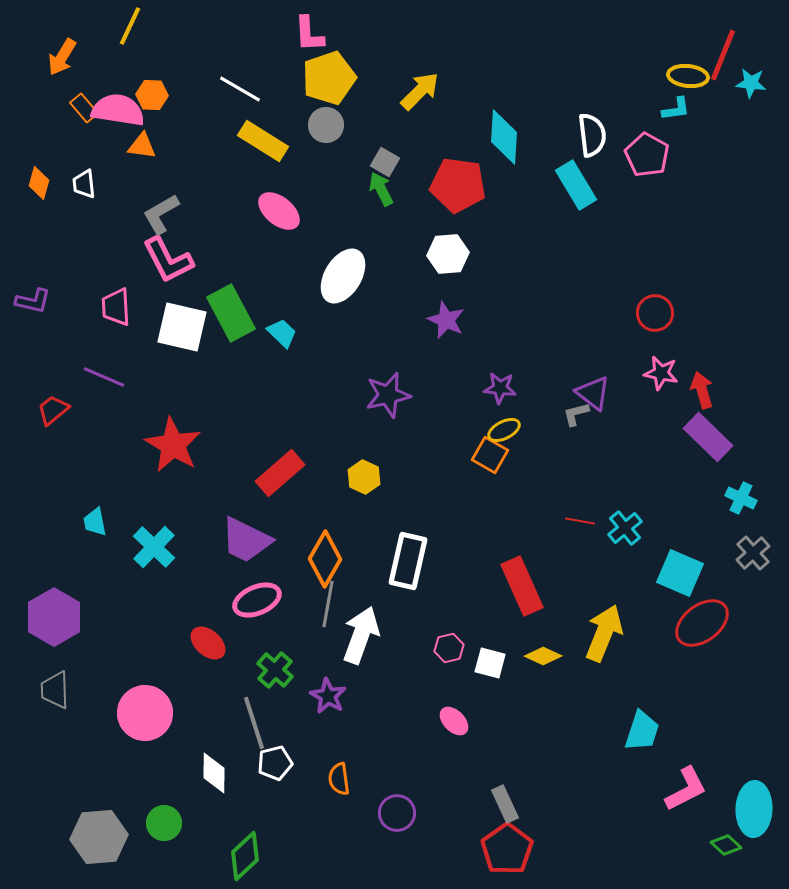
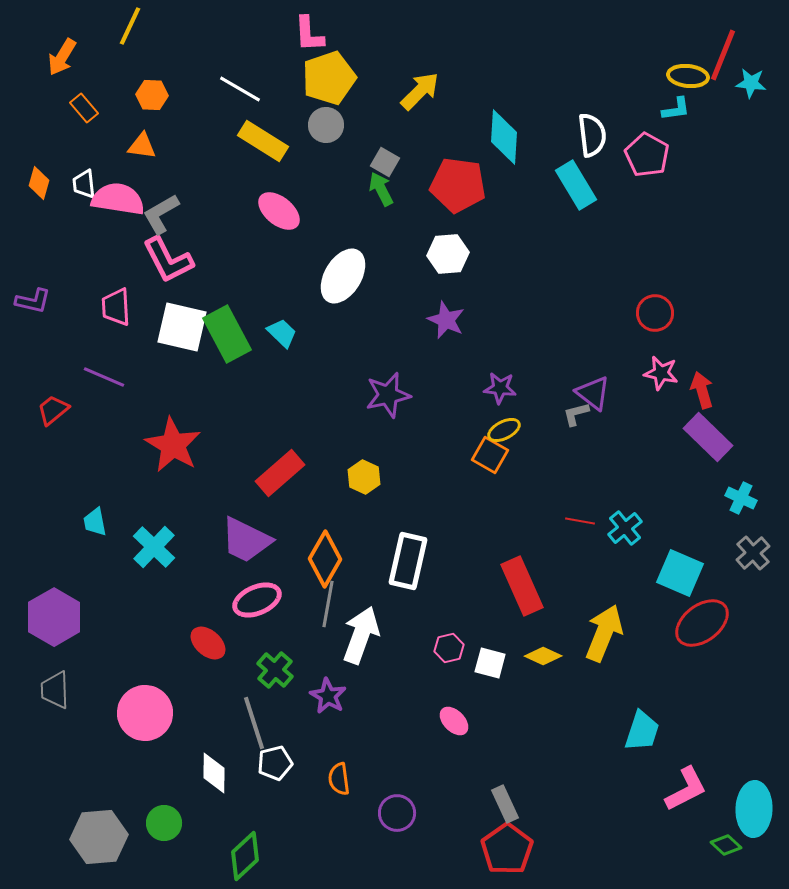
pink semicircle at (118, 110): moved 89 px down
green rectangle at (231, 313): moved 4 px left, 21 px down
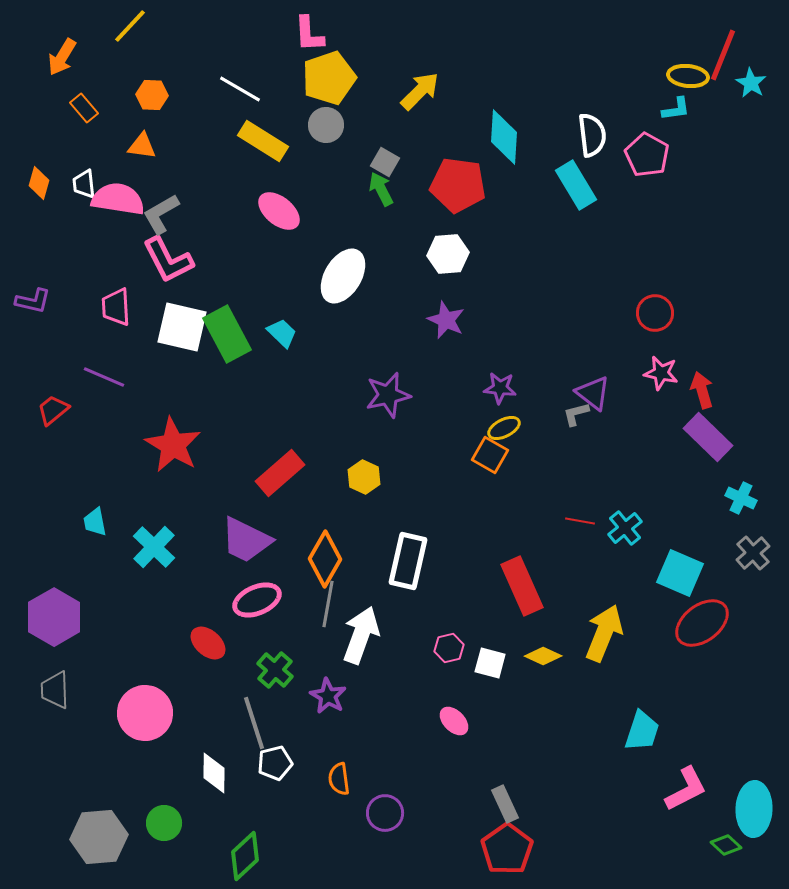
yellow line at (130, 26): rotated 18 degrees clockwise
cyan star at (751, 83): rotated 24 degrees clockwise
yellow ellipse at (504, 430): moved 2 px up
purple circle at (397, 813): moved 12 px left
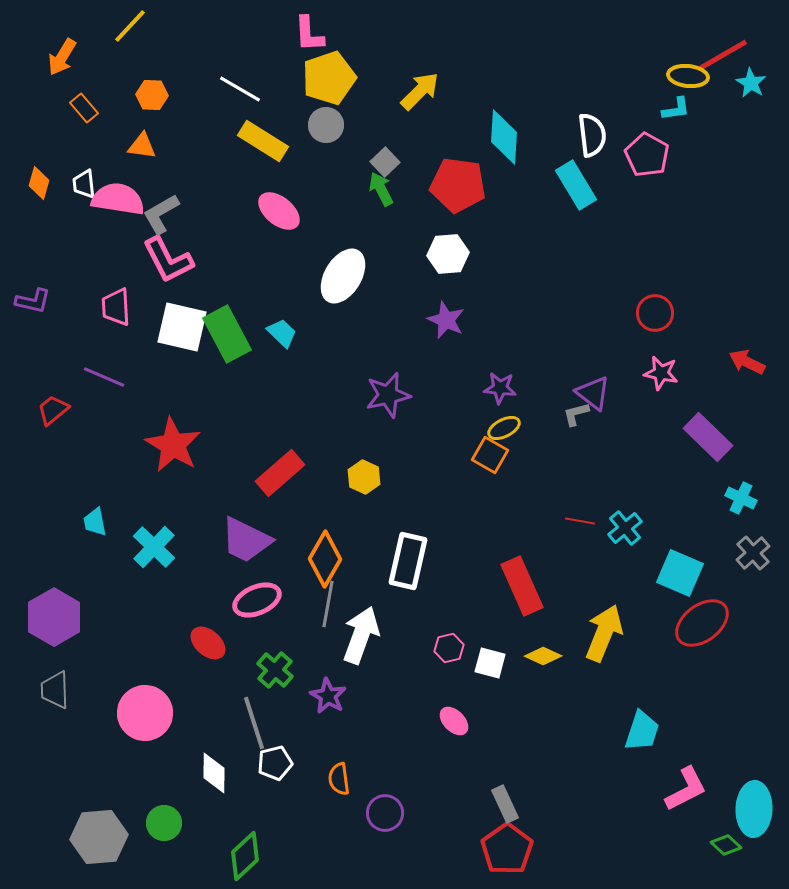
red line at (723, 55): rotated 38 degrees clockwise
gray square at (385, 162): rotated 16 degrees clockwise
red arrow at (702, 390): moved 45 px right, 28 px up; rotated 48 degrees counterclockwise
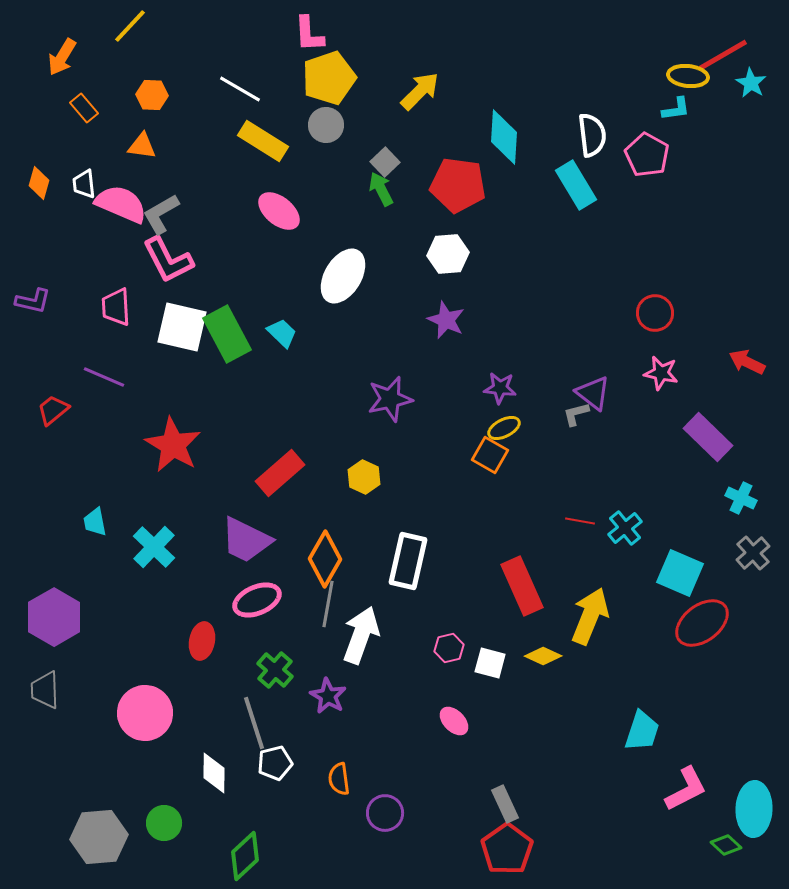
pink semicircle at (118, 199): moved 3 px right, 5 px down; rotated 14 degrees clockwise
purple star at (388, 395): moved 2 px right, 4 px down
yellow arrow at (604, 633): moved 14 px left, 17 px up
red ellipse at (208, 643): moved 6 px left, 2 px up; rotated 60 degrees clockwise
gray trapezoid at (55, 690): moved 10 px left
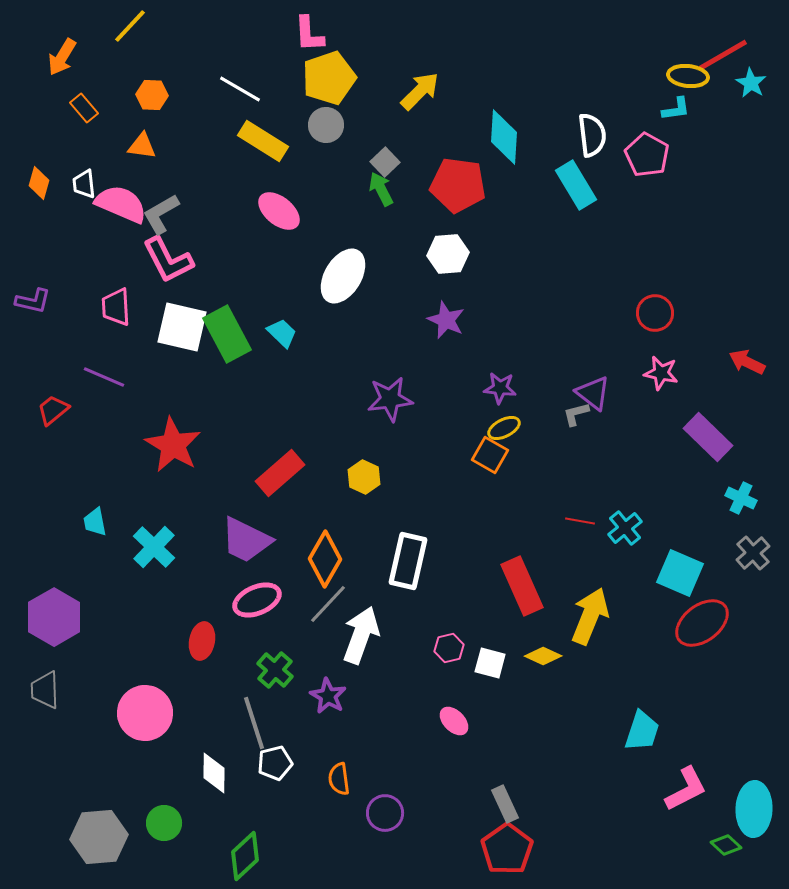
purple star at (390, 399): rotated 6 degrees clockwise
gray line at (328, 604): rotated 33 degrees clockwise
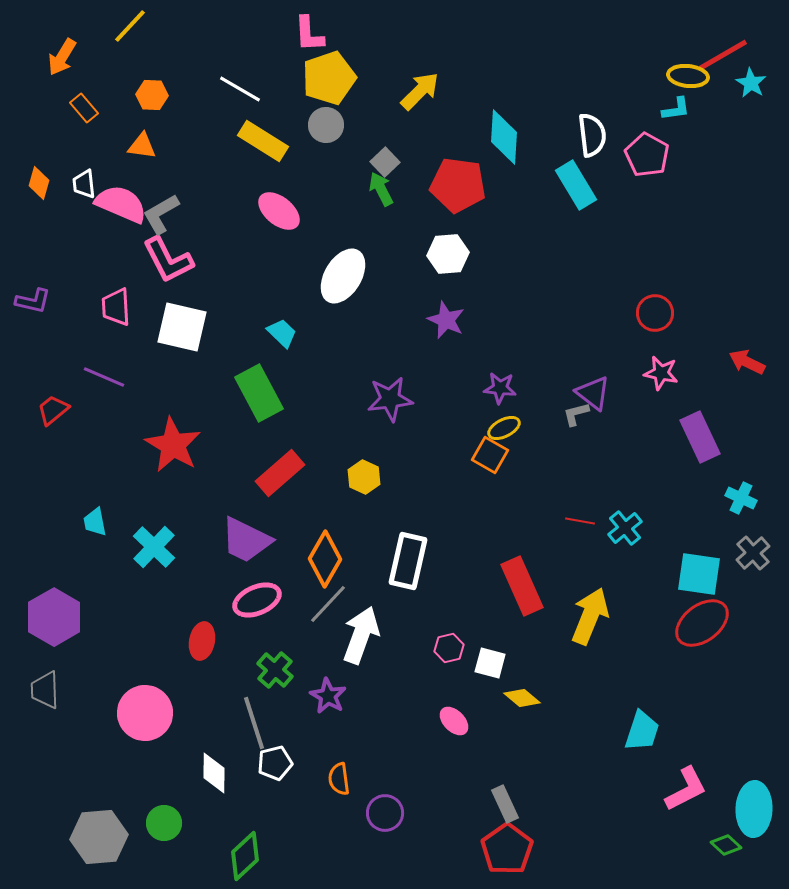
green rectangle at (227, 334): moved 32 px right, 59 px down
purple rectangle at (708, 437): moved 8 px left; rotated 21 degrees clockwise
cyan square at (680, 573): moved 19 px right, 1 px down; rotated 15 degrees counterclockwise
yellow diamond at (543, 656): moved 21 px left, 42 px down; rotated 15 degrees clockwise
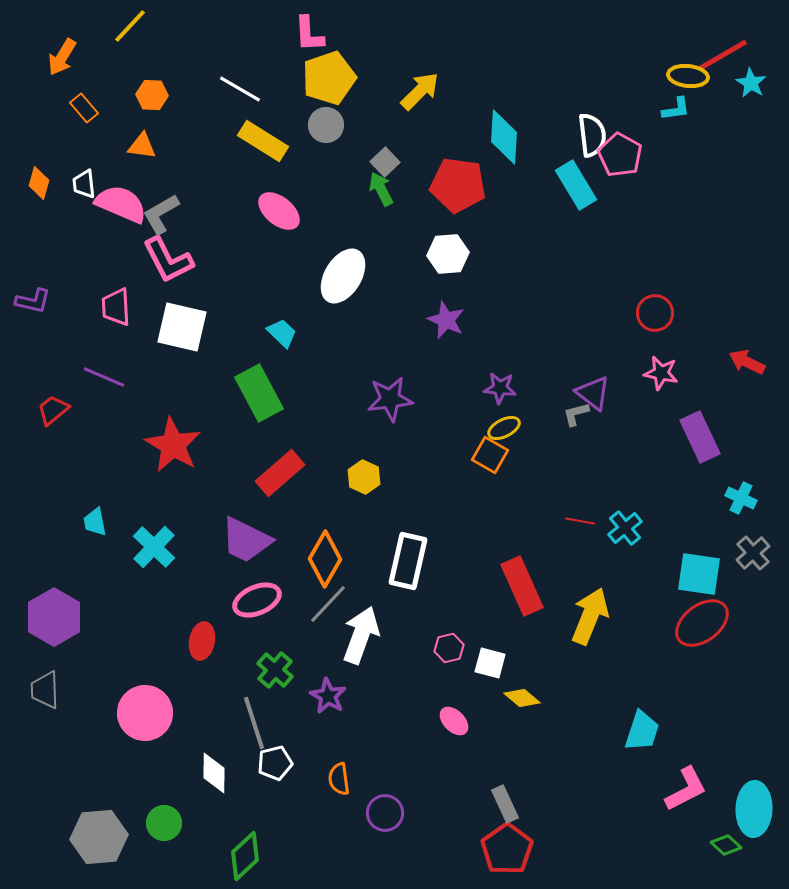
pink pentagon at (647, 155): moved 27 px left
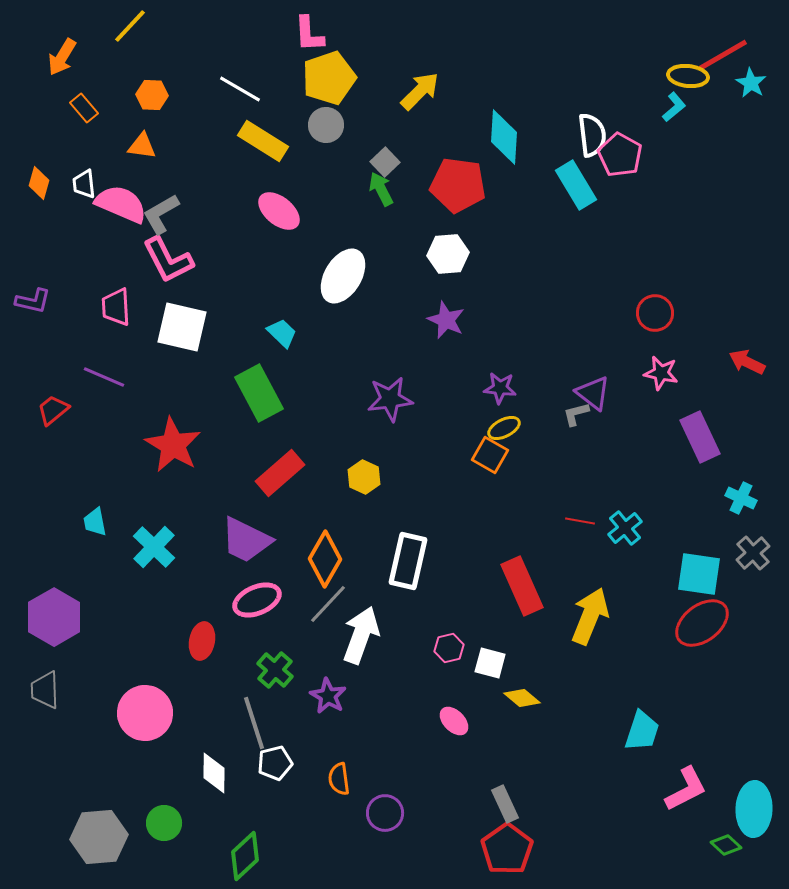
cyan L-shape at (676, 109): moved 2 px left, 2 px up; rotated 32 degrees counterclockwise
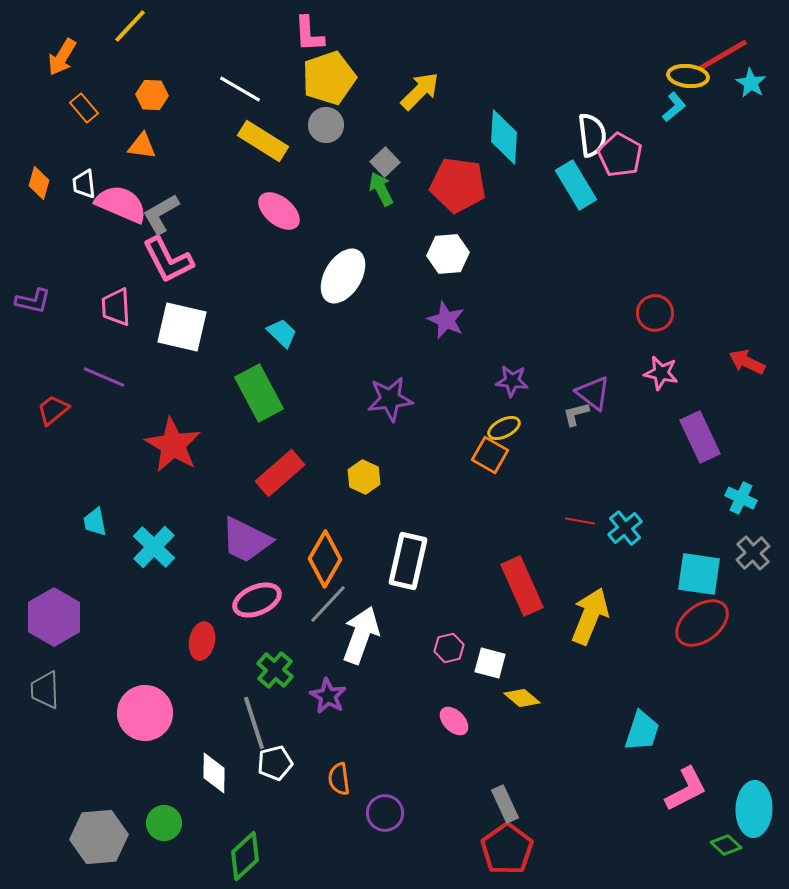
purple star at (500, 388): moved 12 px right, 7 px up
